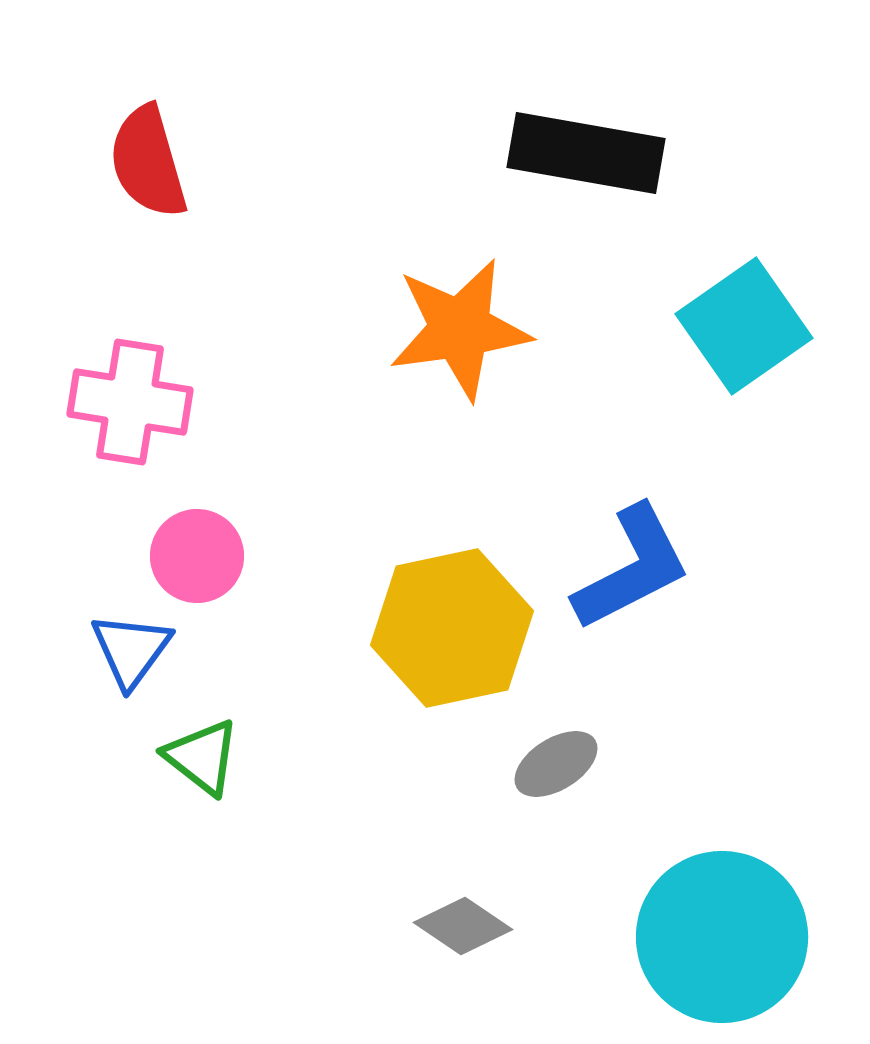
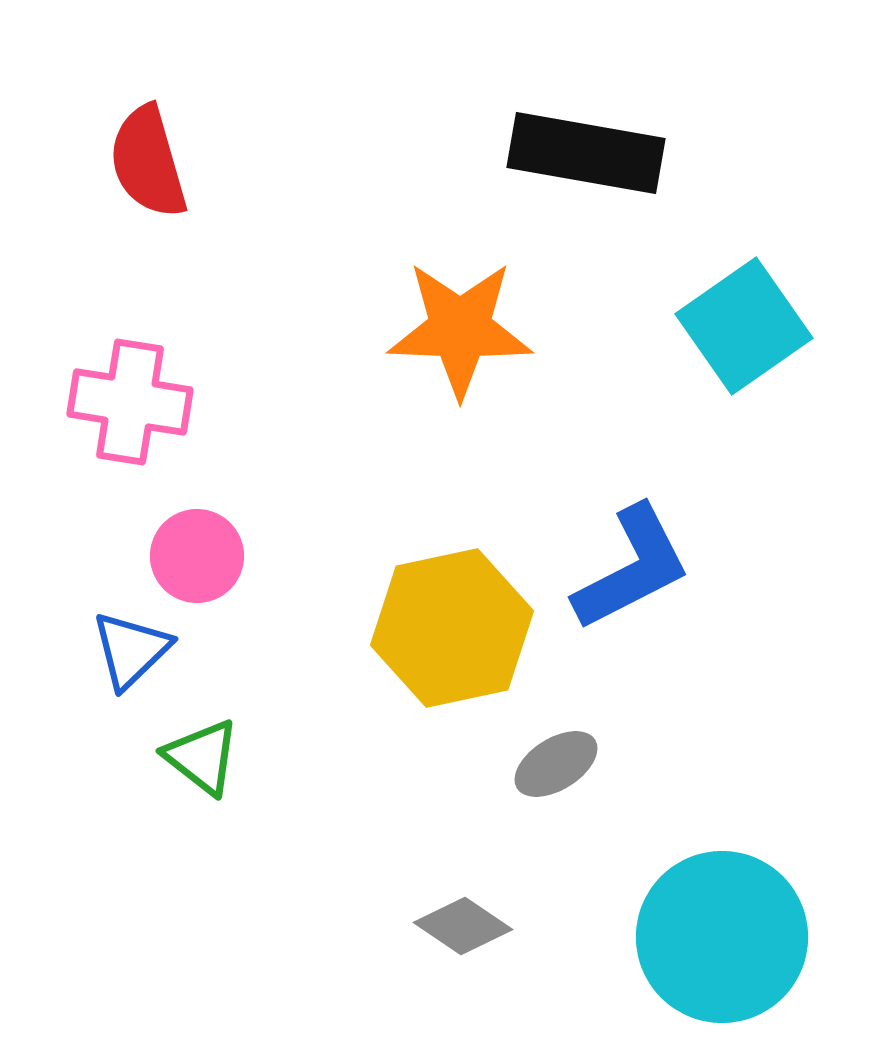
orange star: rotated 10 degrees clockwise
blue triangle: rotated 10 degrees clockwise
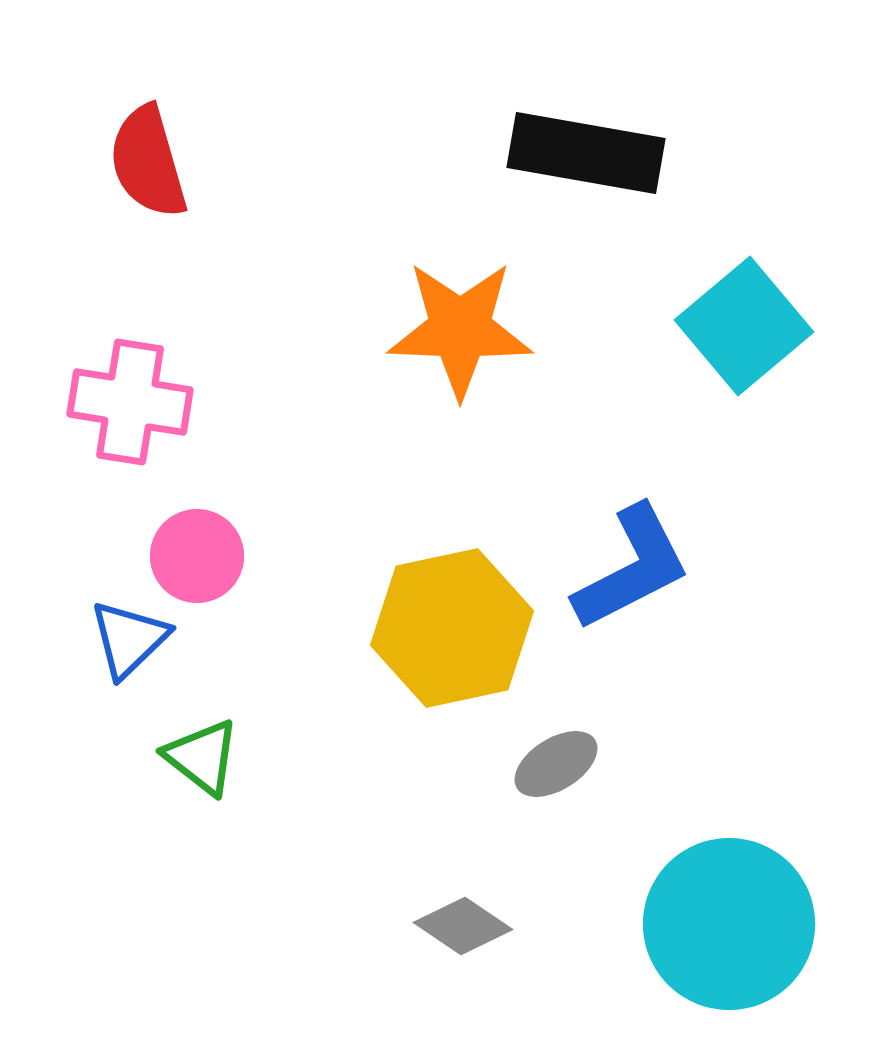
cyan square: rotated 5 degrees counterclockwise
blue triangle: moved 2 px left, 11 px up
cyan circle: moved 7 px right, 13 px up
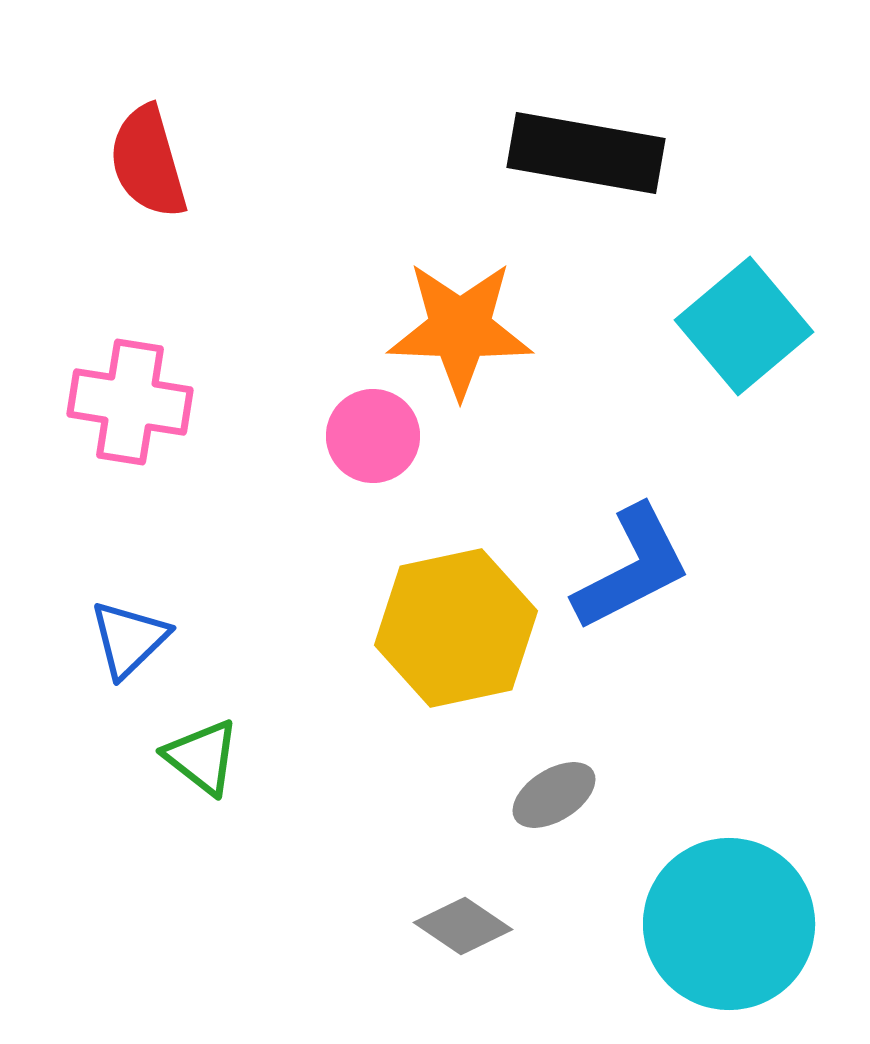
pink circle: moved 176 px right, 120 px up
yellow hexagon: moved 4 px right
gray ellipse: moved 2 px left, 31 px down
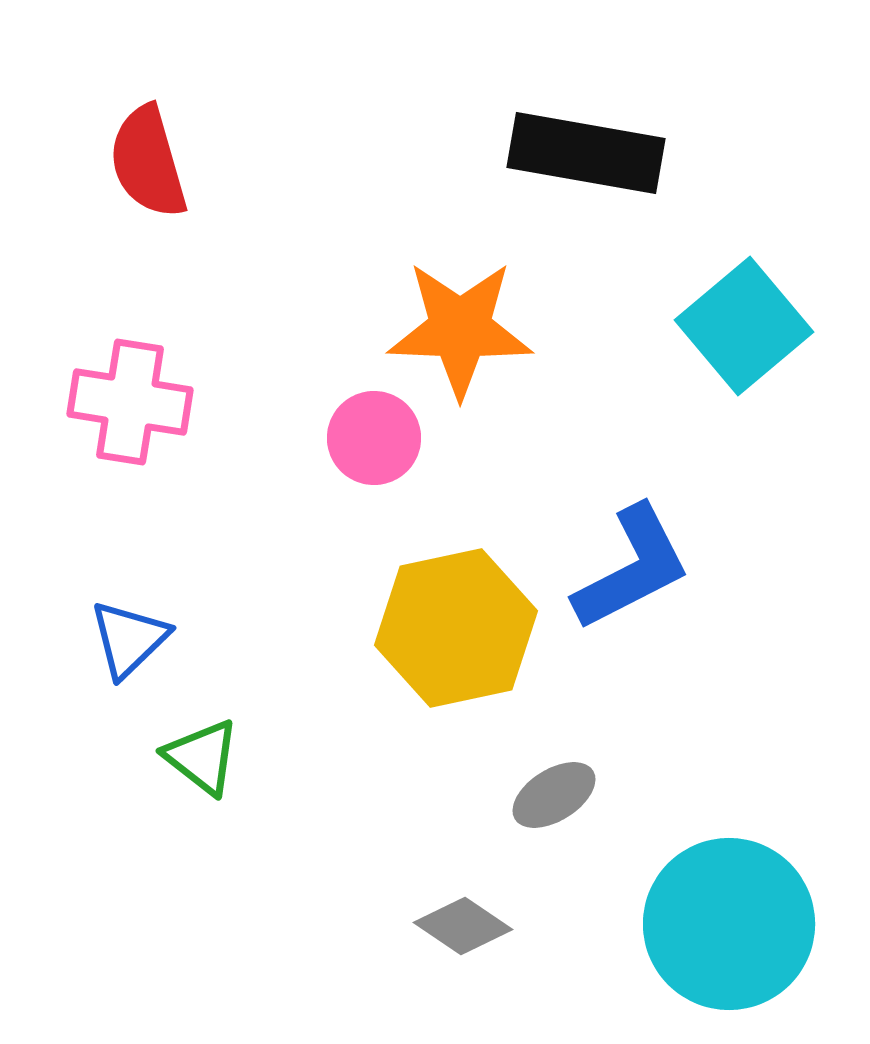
pink circle: moved 1 px right, 2 px down
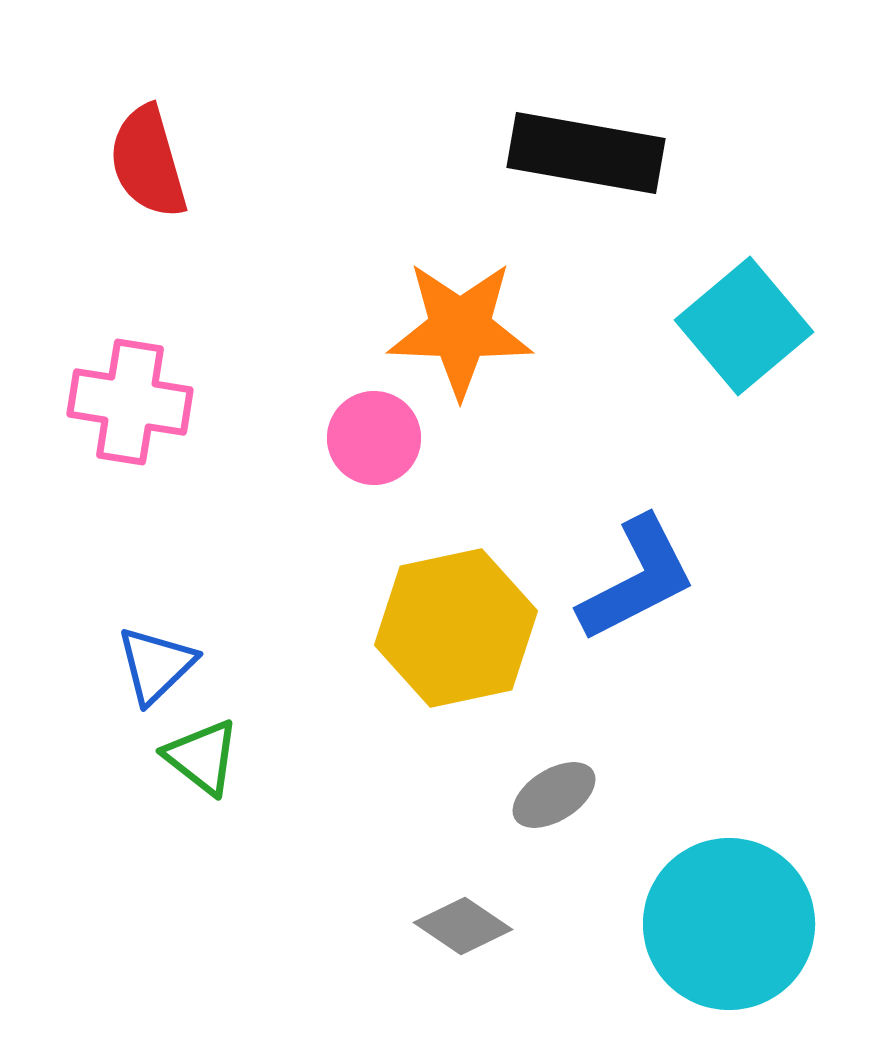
blue L-shape: moved 5 px right, 11 px down
blue triangle: moved 27 px right, 26 px down
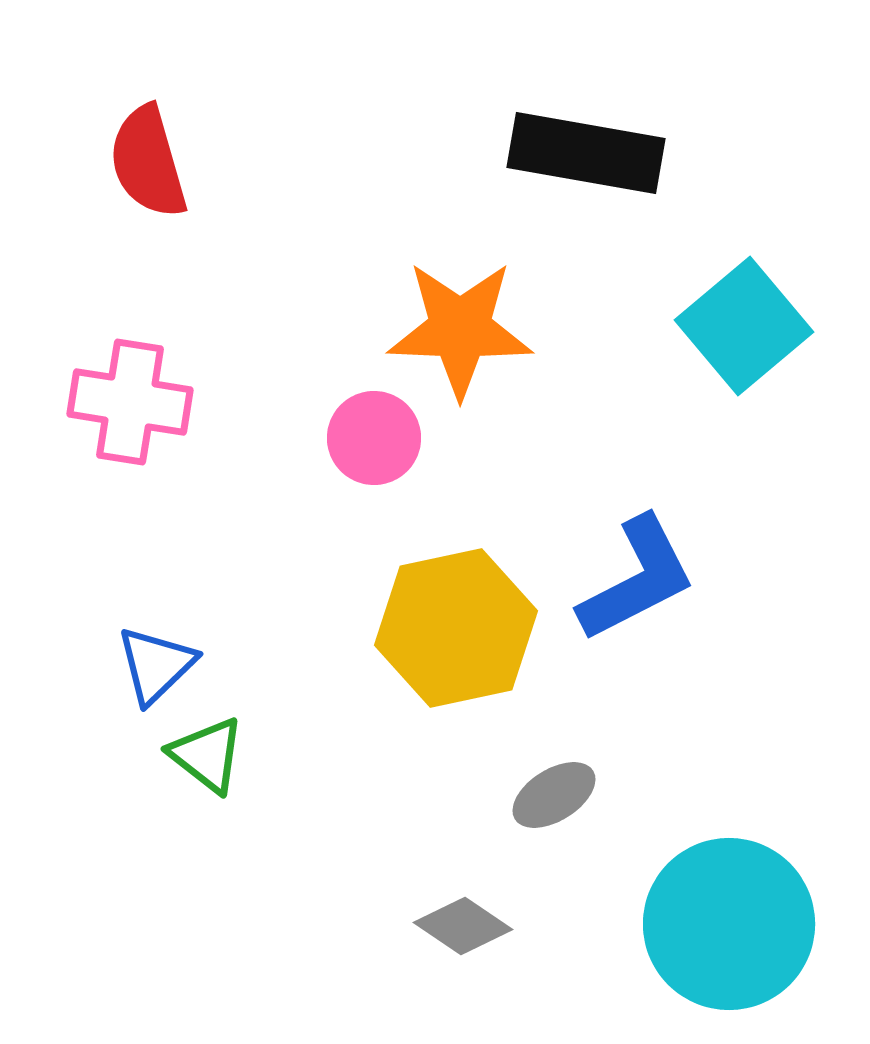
green triangle: moved 5 px right, 2 px up
